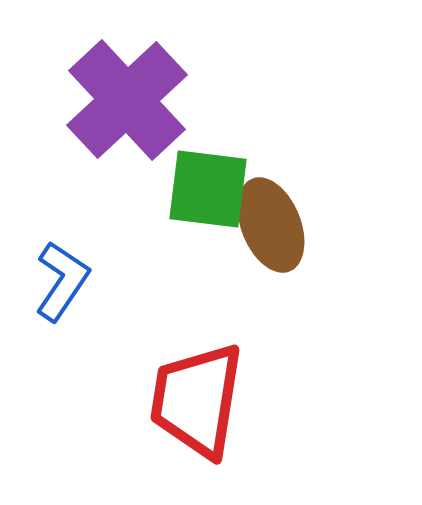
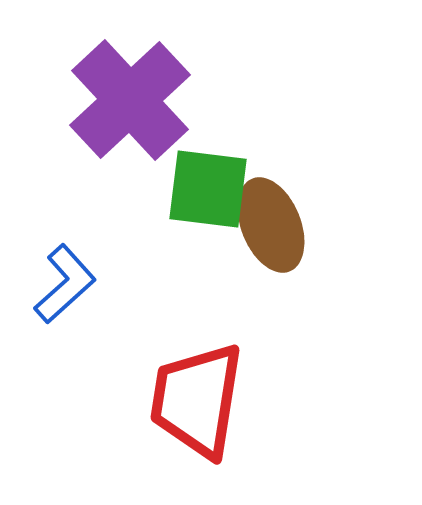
purple cross: moved 3 px right
blue L-shape: moved 3 px right, 3 px down; rotated 14 degrees clockwise
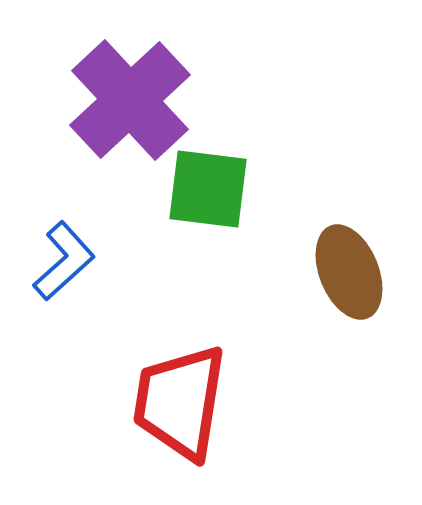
brown ellipse: moved 78 px right, 47 px down
blue L-shape: moved 1 px left, 23 px up
red trapezoid: moved 17 px left, 2 px down
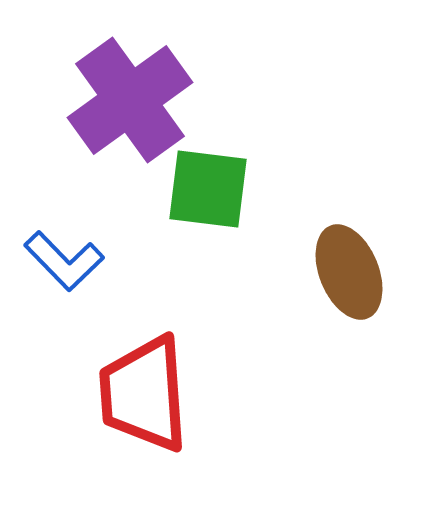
purple cross: rotated 7 degrees clockwise
blue L-shape: rotated 88 degrees clockwise
red trapezoid: moved 36 px left, 8 px up; rotated 13 degrees counterclockwise
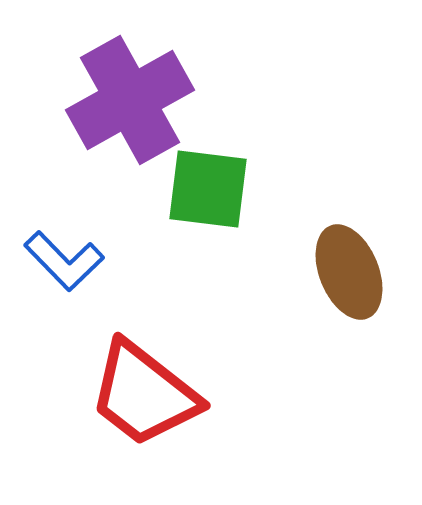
purple cross: rotated 7 degrees clockwise
red trapezoid: rotated 48 degrees counterclockwise
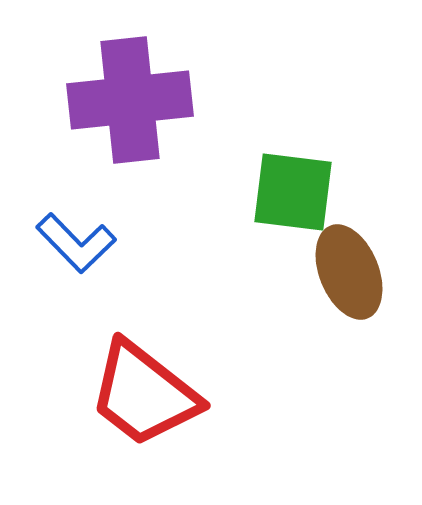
purple cross: rotated 23 degrees clockwise
green square: moved 85 px right, 3 px down
blue L-shape: moved 12 px right, 18 px up
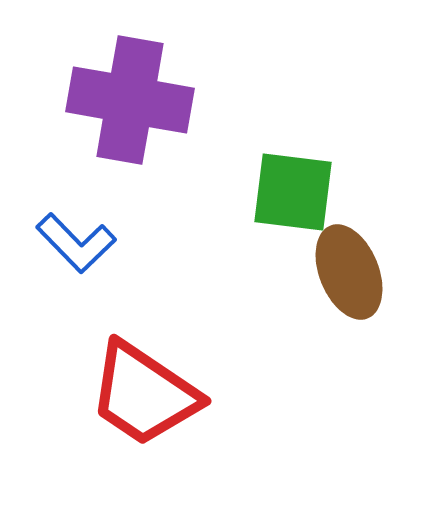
purple cross: rotated 16 degrees clockwise
red trapezoid: rotated 4 degrees counterclockwise
